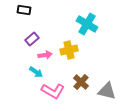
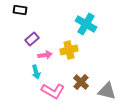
black rectangle: moved 4 px left
cyan cross: moved 1 px left
cyan arrow: rotated 40 degrees clockwise
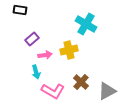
gray triangle: rotated 42 degrees counterclockwise
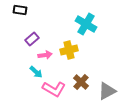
cyan arrow: rotated 32 degrees counterclockwise
pink L-shape: moved 1 px right, 2 px up
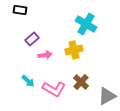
yellow cross: moved 5 px right
cyan arrow: moved 8 px left, 9 px down
gray triangle: moved 5 px down
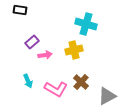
cyan cross: rotated 15 degrees counterclockwise
purple rectangle: moved 3 px down
cyan arrow: rotated 24 degrees clockwise
pink L-shape: moved 2 px right
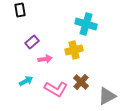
black rectangle: rotated 72 degrees clockwise
pink arrow: moved 4 px down
cyan arrow: moved 2 px left; rotated 96 degrees counterclockwise
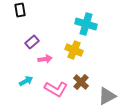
yellow cross: rotated 36 degrees clockwise
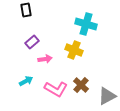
black rectangle: moved 6 px right
brown cross: moved 3 px down
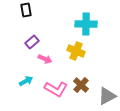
cyan cross: rotated 15 degrees counterclockwise
yellow cross: moved 2 px right, 1 px down
pink arrow: rotated 32 degrees clockwise
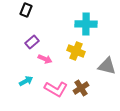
black rectangle: rotated 32 degrees clockwise
brown cross: moved 3 px down; rotated 14 degrees clockwise
gray triangle: moved 30 px up; rotated 42 degrees clockwise
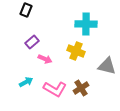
cyan arrow: moved 1 px down
pink L-shape: moved 1 px left
